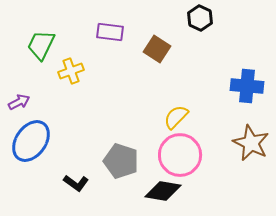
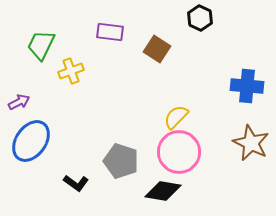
pink circle: moved 1 px left, 3 px up
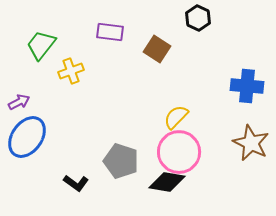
black hexagon: moved 2 px left
green trapezoid: rotated 12 degrees clockwise
blue ellipse: moved 4 px left, 4 px up
black diamond: moved 4 px right, 9 px up
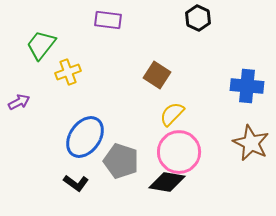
purple rectangle: moved 2 px left, 12 px up
brown square: moved 26 px down
yellow cross: moved 3 px left, 1 px down
yellow semicircle: moved 4 px left, 3 px up
blue ellipse: moved 58 px right
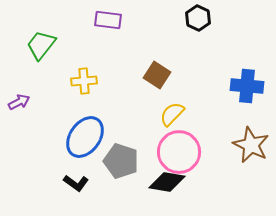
yellow cross: moved 16 px right, 9 px down; rotated 15 degrees clockwise
brown star: moved 2 px down
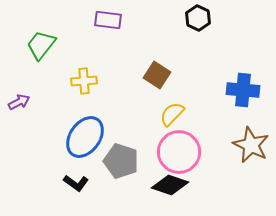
blue cross: moved 4 px left, 4 px down
black diamond: moved 3 px right, 3 px down; rotated 9 degrees clockwise
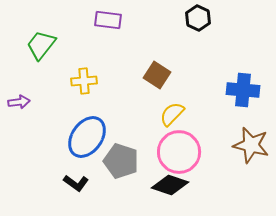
purple arrow: rotated 20 degrees clockwise
blue ellipse: moved 2 px right
brown star: rotated 12 degrees counterclockwise
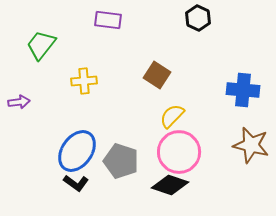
yellow semicircle: moved 2 px down
blue ellipse: moved 10 px left, 14 px down
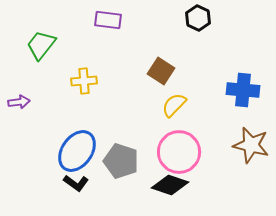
brown square: moved 4 px right, 4 px up
yellow semicircle: moved 2 px right, 11 px up
